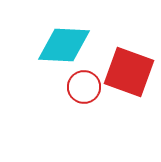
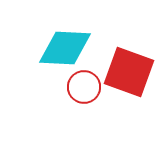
cyan diamond: moved 1 px right, 3 px down
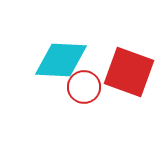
cyan diamond: moved 4 px left, 12 px down
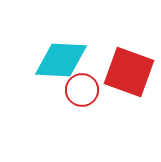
red circle: moved 2 px left, 3 px down
